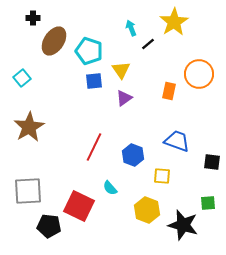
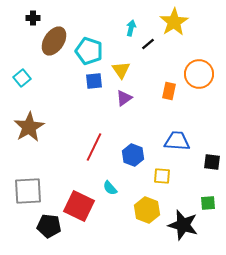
cyan arrow: rotated 35 degrees clockwise
blue trapezoid: rotated 16 degrees counterclockwise
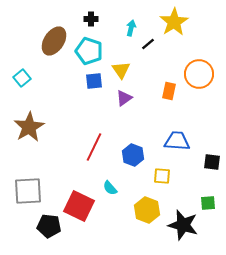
black cross: moved 58 px right, 1 px down
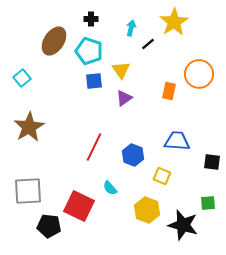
yellow square: rotated 18 degrees clockwise
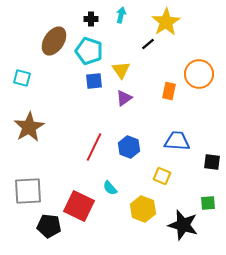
yellow star: moved 8 px left
cyan arrow: moved 10 px left, 13 px up
cyan square: rotated 36 degrees counterclockwise
blue hexagon: moved 4 px left, 8 px up
yellow hexagon: moved 4 px left, 1 px up
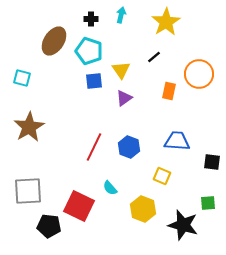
black line: moved 6 px right, 13 px down
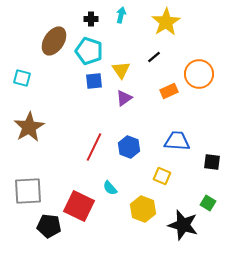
orange rectangle: rotated 54 degrees clockwise
green square: rotated 35 degrees clockwise
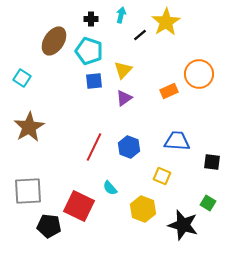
black line: moved 14 px left, 22 px up
yellow triangle: moved 2 px right; rotated 18 degrees clockwise
cyan square: rotated 18 degrees clockwise
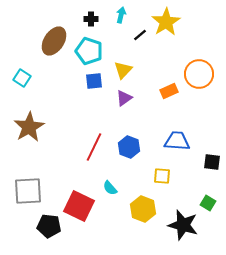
yellow square: rotated 18 degrees counterclockwise
